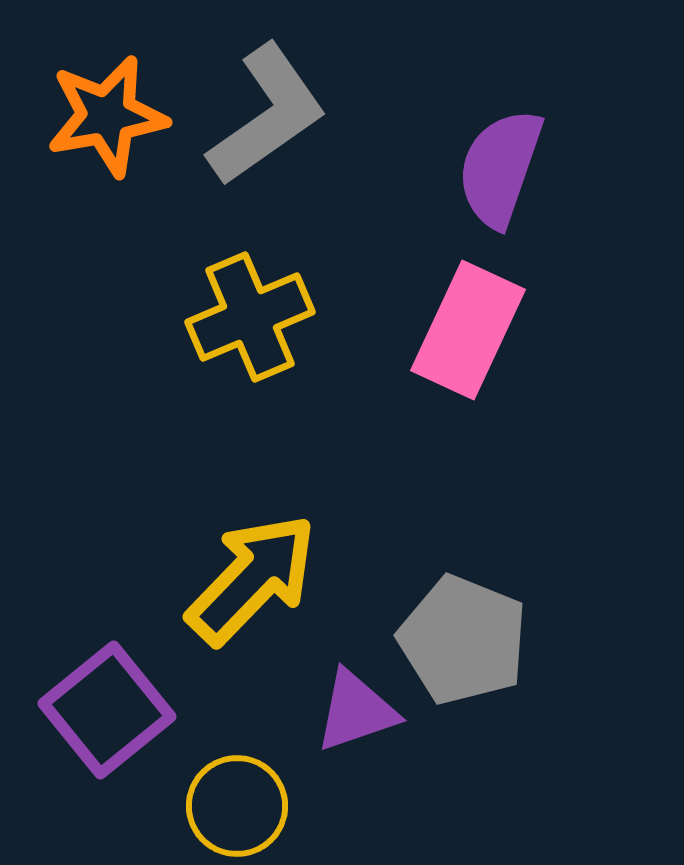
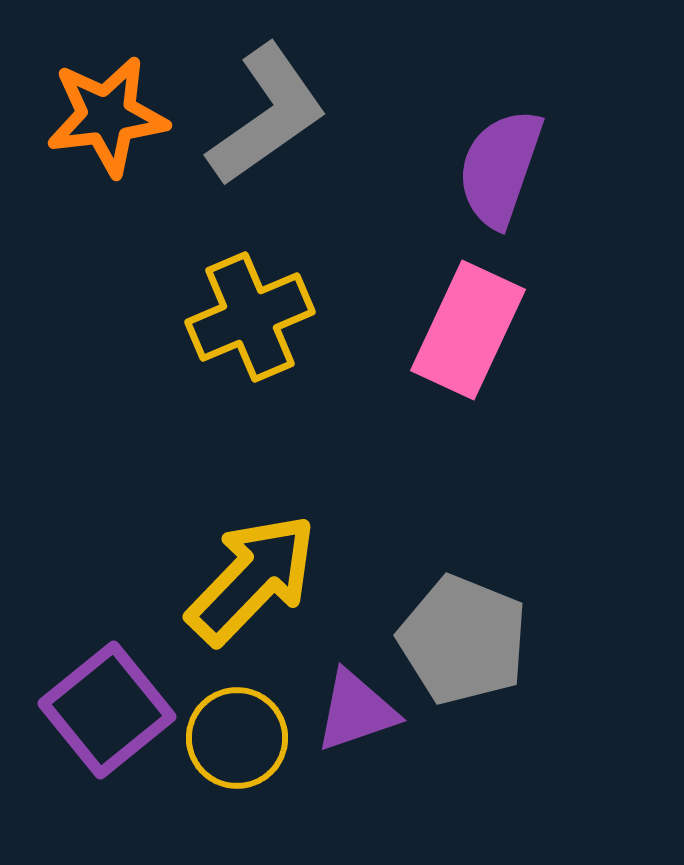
orange star: rotated 3 degrees clockwise
yellow circle: moved 68 px up
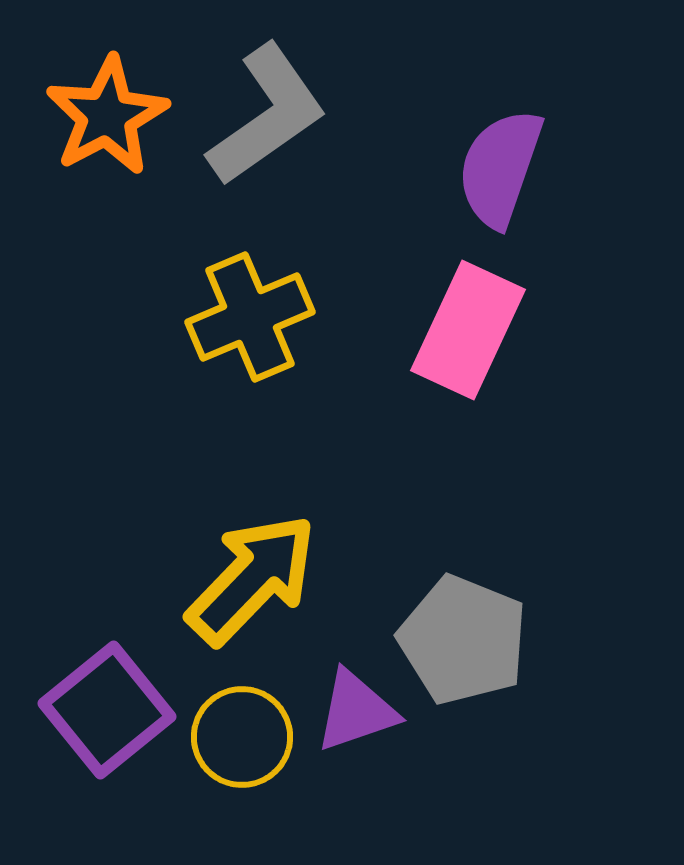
orange star: rotated 21 degrees counterclockwise
yellow circle: moved 5 px right, 1 px up
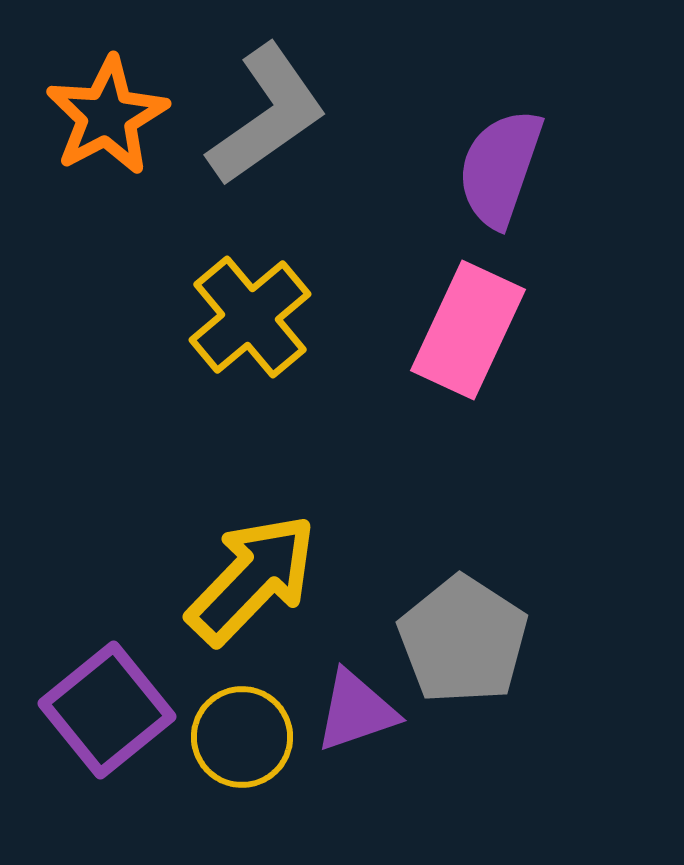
yellow cross: rotated 17 degrees counterclockwise
gray pentagon: rotated 11 degrees clockwise
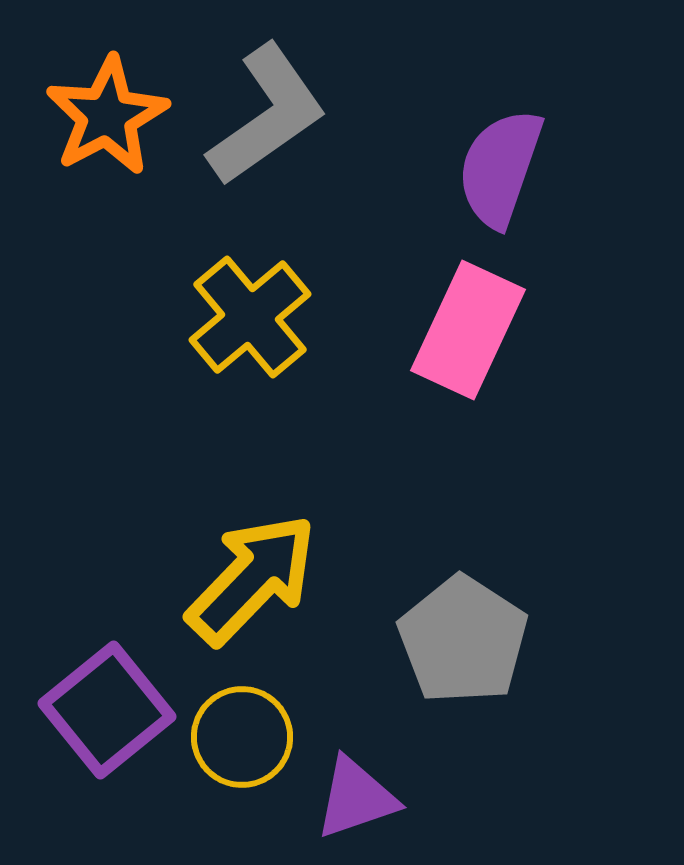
purple triangle: moved 87 px down
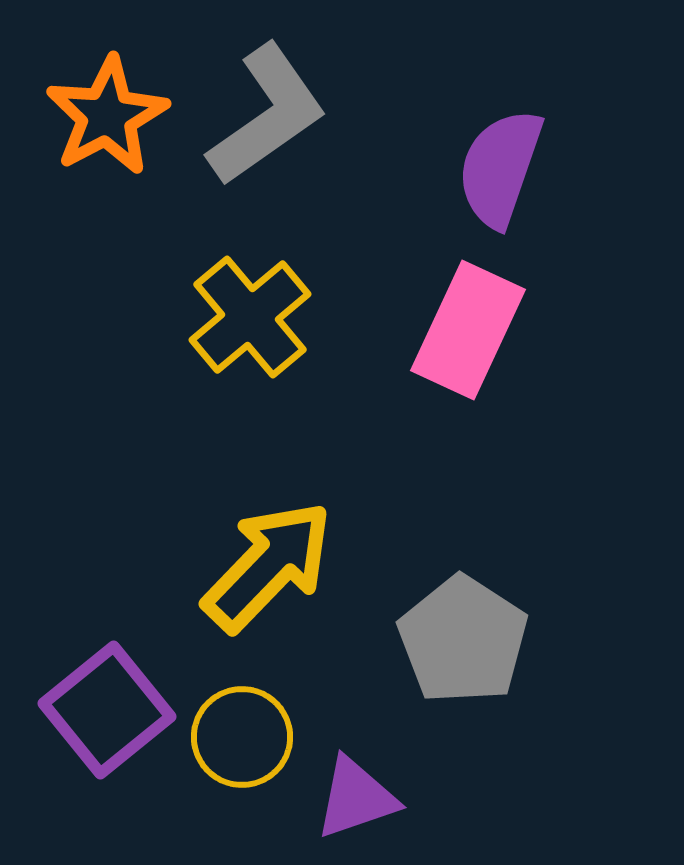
yellow arrow: moved 16 px right, 13 px up
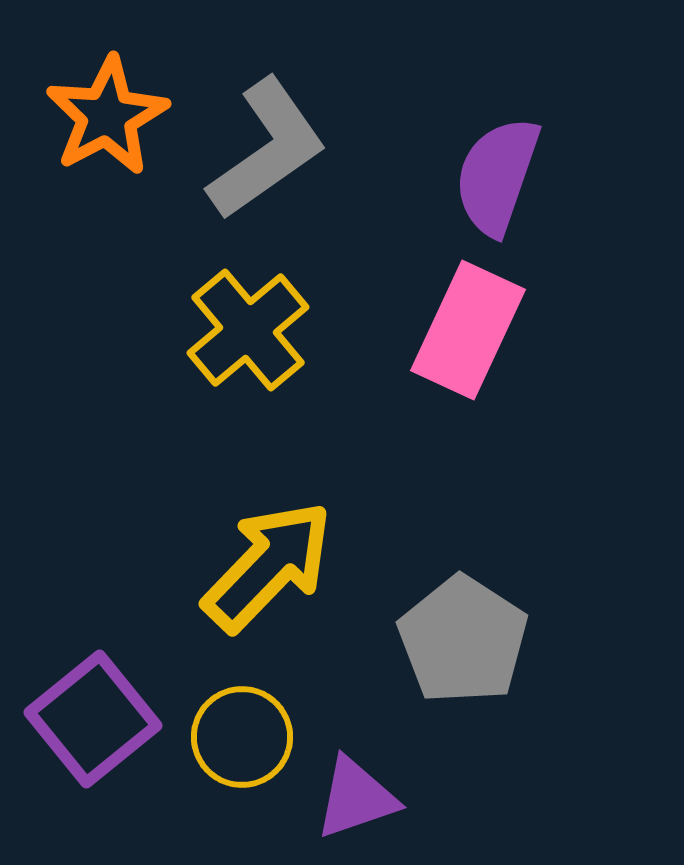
gray L-shape: moved 34 px down
purple semicircle: moved 3 px left, 8 px down
yellow cross: moved 2 px left, 13 px down
purple square: moved 14 px left, 9 px down
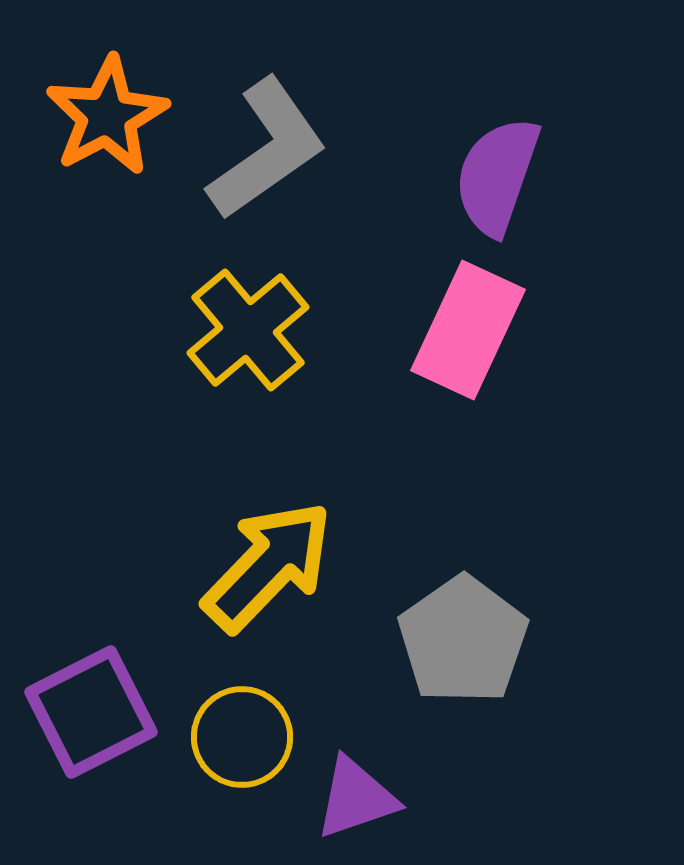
gray pentagon: rotated 4 degrees clockwise
purple square: moved 2 px left, 7 px up; rotated 12 degrees clockwise
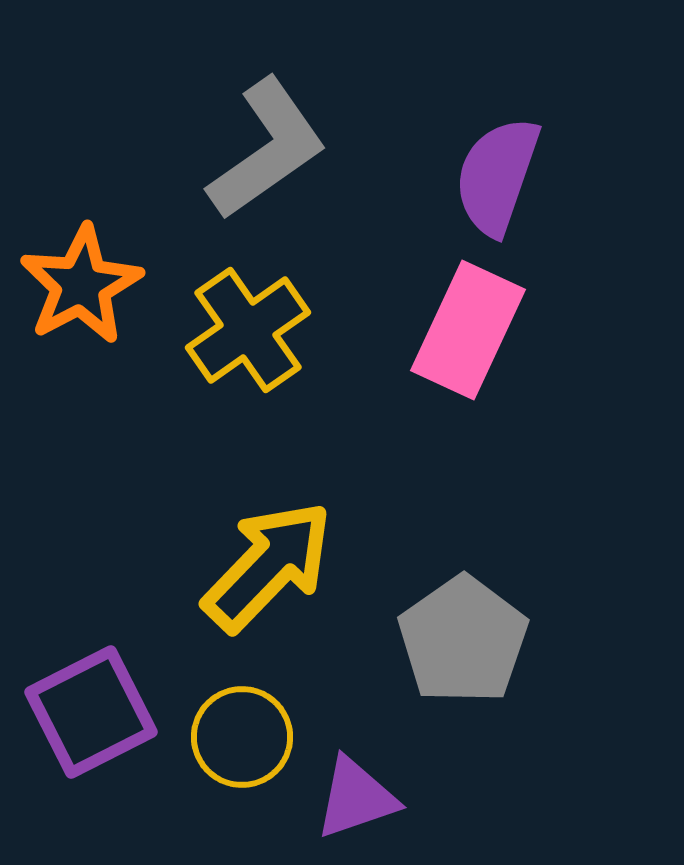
orange star: moved 26 px left, 169 px down
yellow cross: rotated 5 degrees clockwise
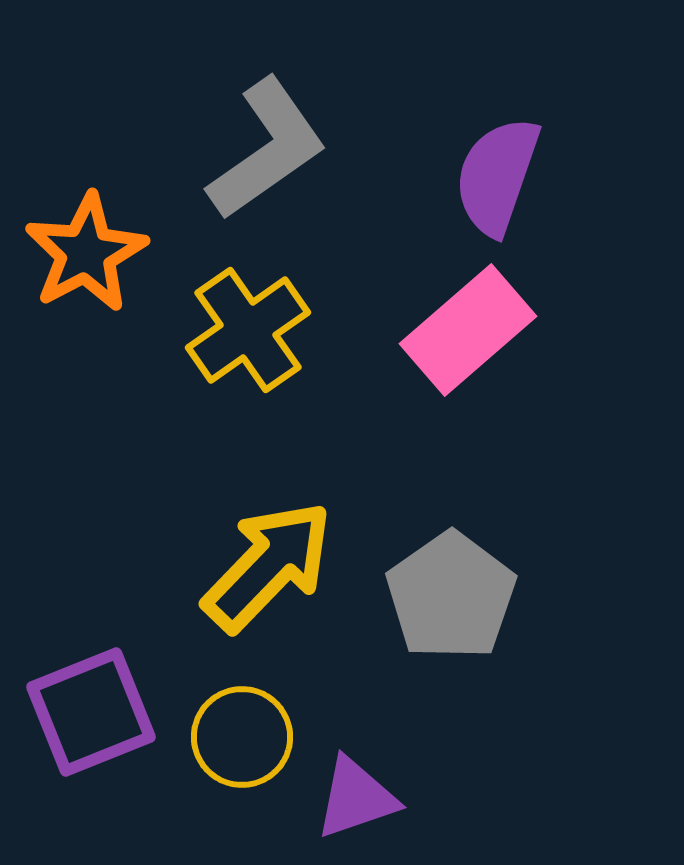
orange star: moved 5 px right, 32 px up
pink rectangle: rotated 24 degrees clockwise
gray pentagon: moved 12 px left, 44 px up
purple square: rotated 5 degrees clockwise
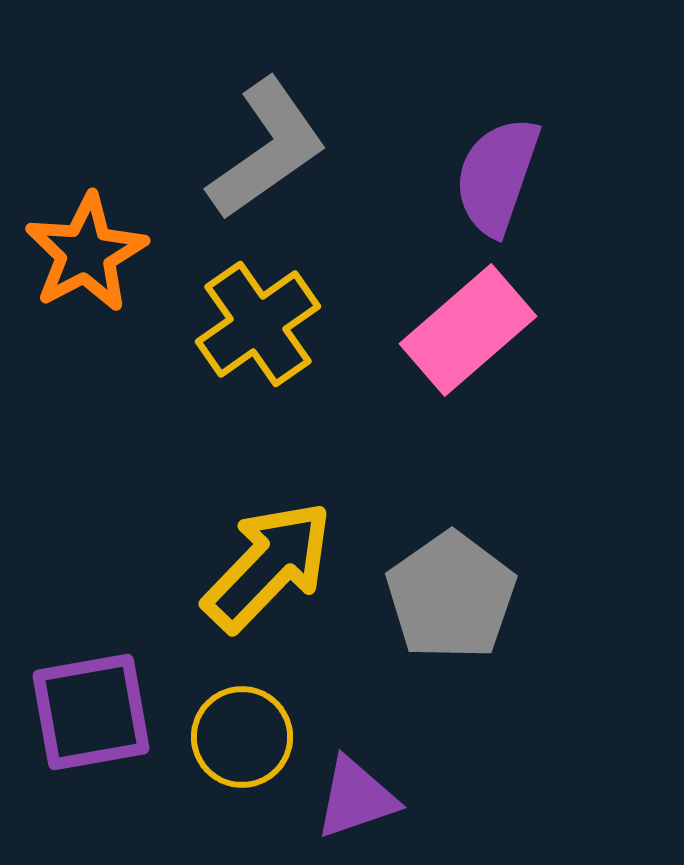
yellow cross: moved 10 px right, 6 px up
purple square: rotated 12 degrees clockwise
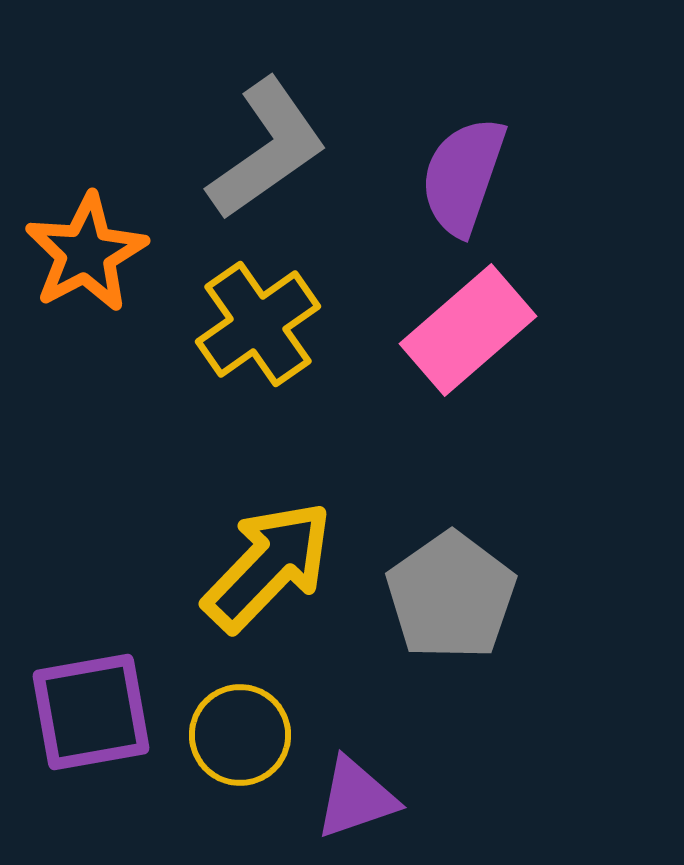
purple semicircle: moved 34 px left
yellow circle: moved 2 px left, 2 px up
